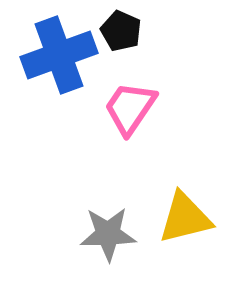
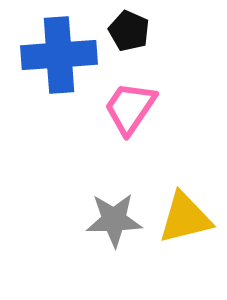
black pentagon: moved 8 px right
blue cross: rotated 16 degrees clockwise
gray star: moved 6 px right, 14 px up
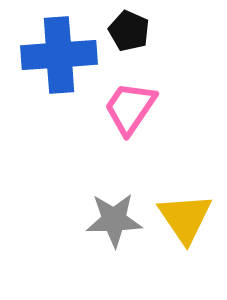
yellow triangle: rotated 50 degrees counterclockwise
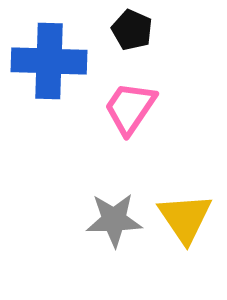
black pentagon: moved 3 px right, 1 px up
blue cross: moved 10 px left, 6 px down; rotated 6 degrees clockwise
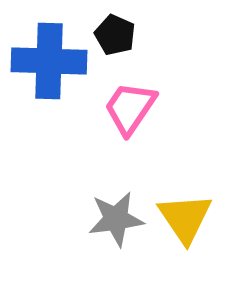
black pentagon: moved 17 px left, 5 px down
gray star: moved 2 px right, 1 px up; rotated 6 degrees counterclockwise
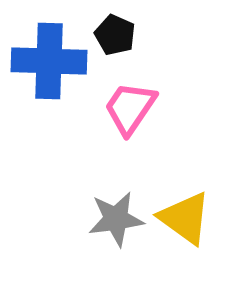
yellow triangle: rotated 20 degrees counterclockwise
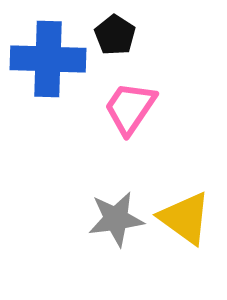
black pentagon: rotated 9 degrees clockwise
blue cross: moved 1 px left, 2 px up
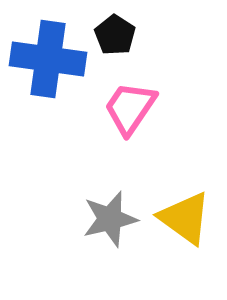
blue cross: rotated 6 degrees clockwise
gray star: moved 6 px left; rotated 6 degrees counterclockwise
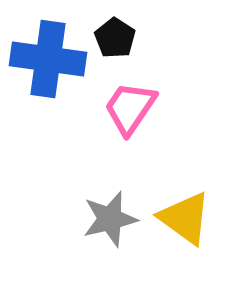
black pentagon: moved 3 px down
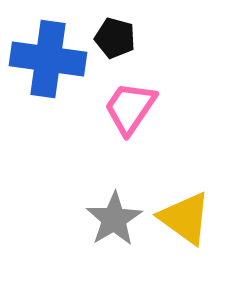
black pentagon: rotated 18 degrees counterclockwise
gray star: moved 4 px right; rotated 18 degrees counterclockwise
